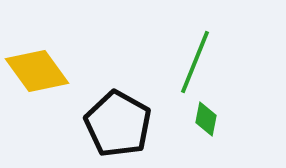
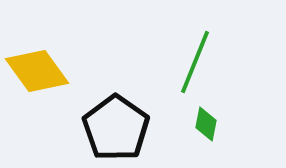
green diamond: moved 5 px down
black pentagon: moved 2 px left, 4 px down; rotated 6 degrees clockwise
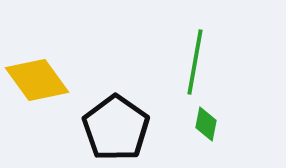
green line: rotated 12 degrees counterclockwise
yellow diamond: moved 9 px down
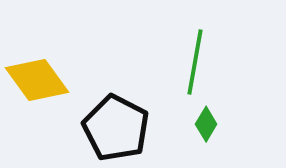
green diamond: rotated 20 degrees clockwise
black pentagon: rotated 8 degrees counterclockwise
